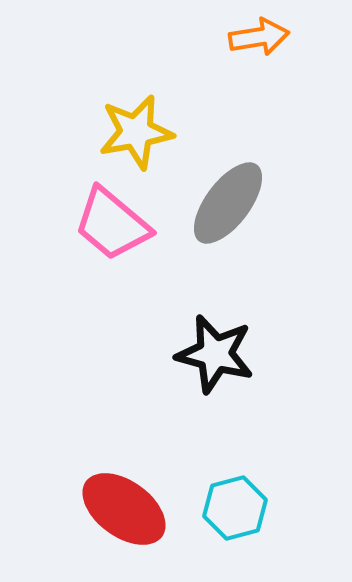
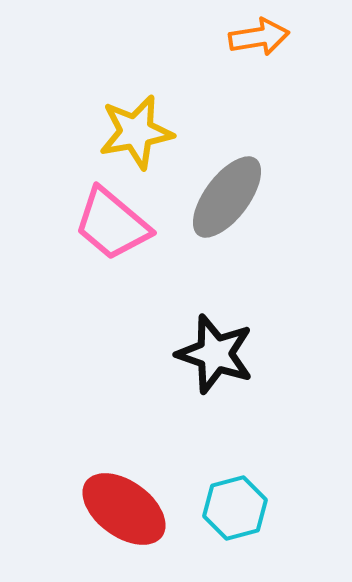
gray ellipse: moved 1 px left, 6 px up
black star: rotated 4 degrees clockwise
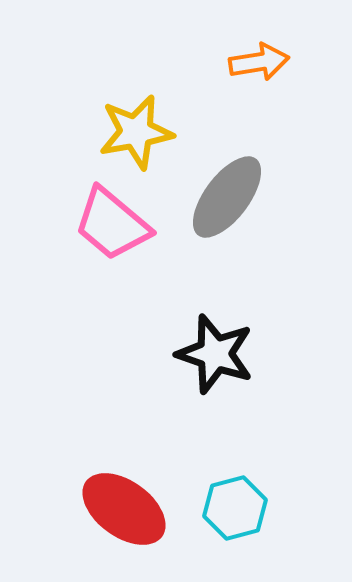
orange arrow: moved 25 px down
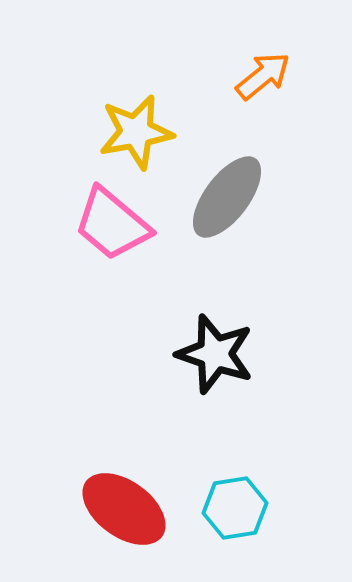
orange arrow: moved 4 px right, 14 px down; rotated 30 degrees counterclockwise
cyan hexagon: rotated 6 degrees clockwise
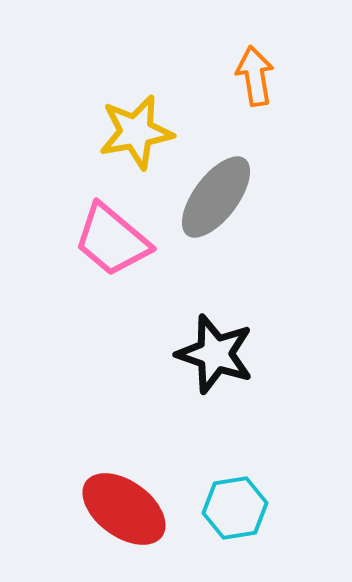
orange arrow: moved 8 px left; rotated 60 degrees counterclockwise
gray ellipse: moved 11 px left
pink trapezoid: moved 16 px down
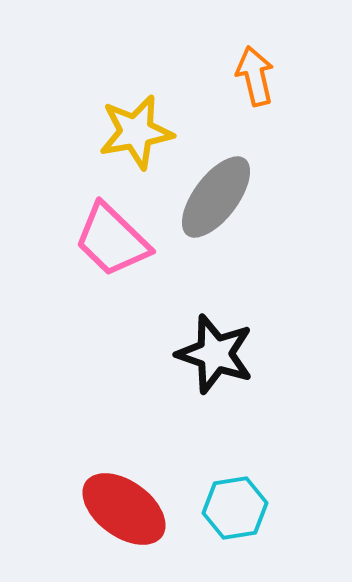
orange arrow: rotated 4 degrees counterclockwise
pink trapezoid: rotated 4 degrees clockwise
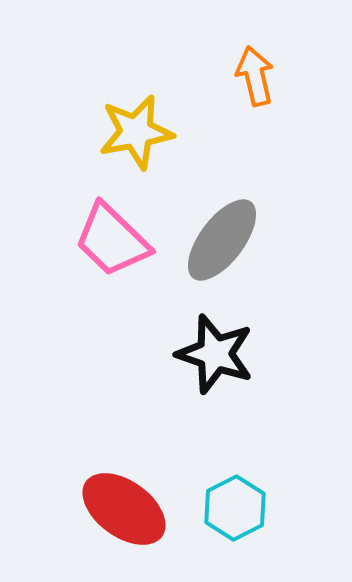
gray ellipse: moved 6 px right, 43 px down
cyan hexagon: rotated 18 degrees counterclockwise
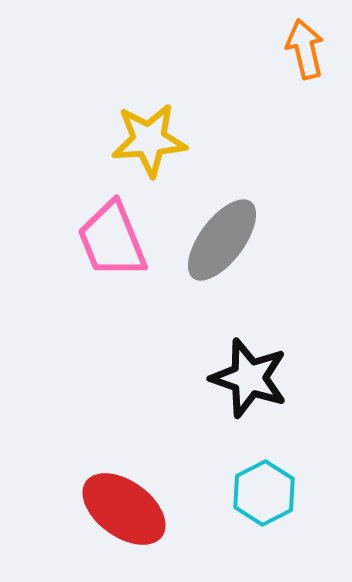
orange arrow: moved 50 px right, 27 px up
yellow star: moved 13 px right, 8 px down; rotated 6 degrees clockwise
pink trapezoid: rotated 24 degrees clockwise
black star: moved 34 px right, 24 px down
cyan hexagon: moved 29 px right, 15 px up
